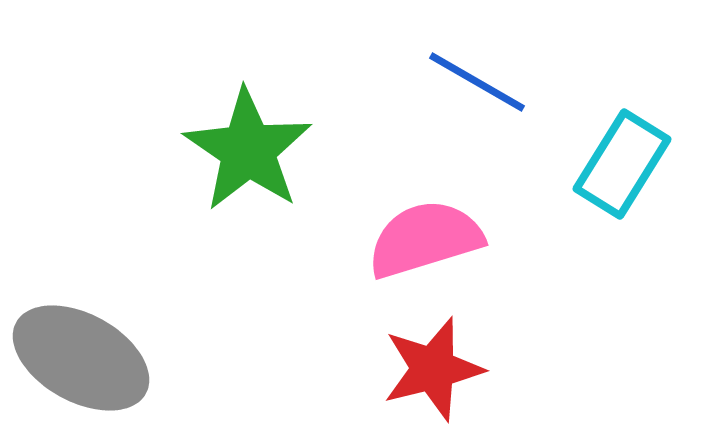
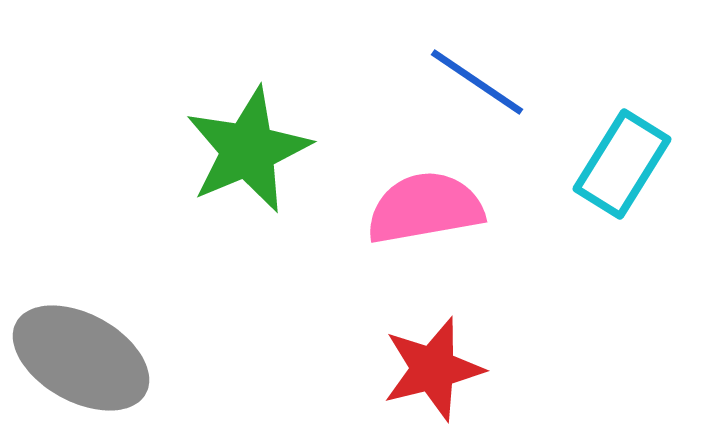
blue line: rotated 4 degrees clockwise
green star: rotated 15 degrees clockwise
pink semicircle: moved 31 px up; rotated 7 degrees clockwise
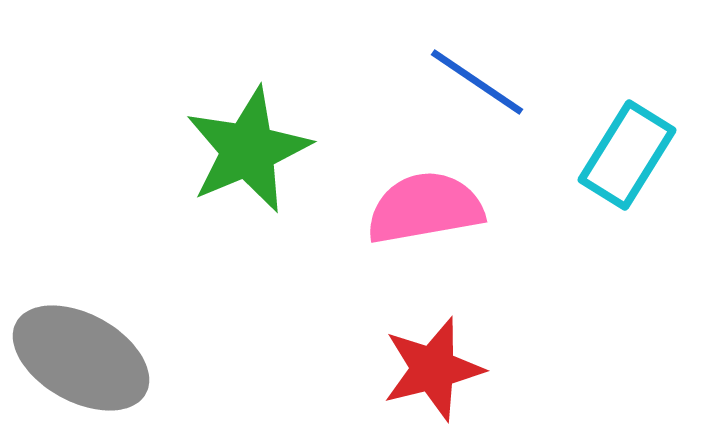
cyan rectangle: moved 5 px right, 9 px up
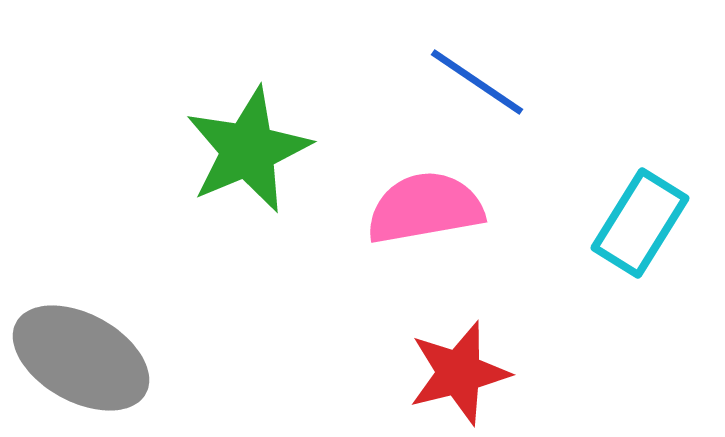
cyan rectangle: moved 13 px right, 68 px down
red star: moved 26 px right, 4 px down
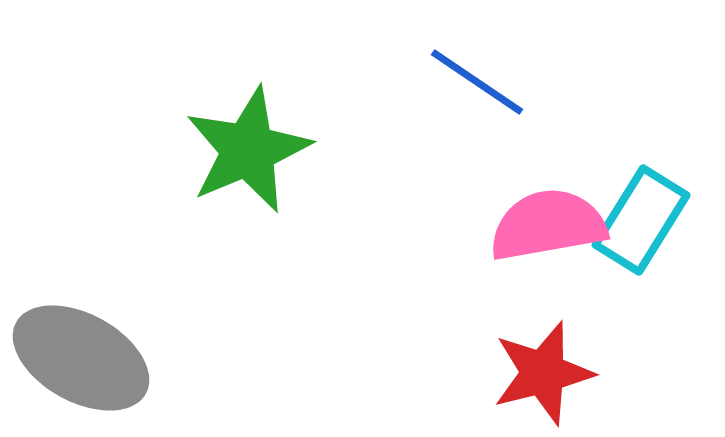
pink semicircle: moved 123 px right, 17 px down
cyan rectangle: moved 1 px right, 3 px up
red star: moved 84 px right
